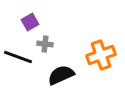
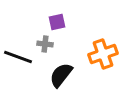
purple square: moved 27 px right; rotated 18 degrees clockwise
orange cross: moved 2 px right, 1 px up
black semicircle: rotated 28 degrees counterclockwise
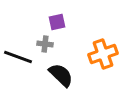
black semicircle: rotated 96 degrees clockwise
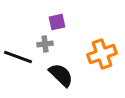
gray cross: rotated 14 degrees counterclockwise
orange cross: moved 1 px left
